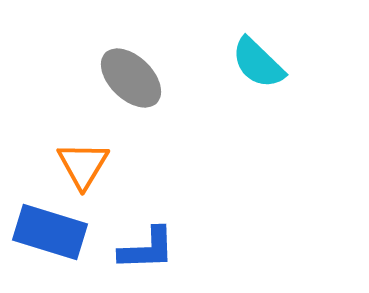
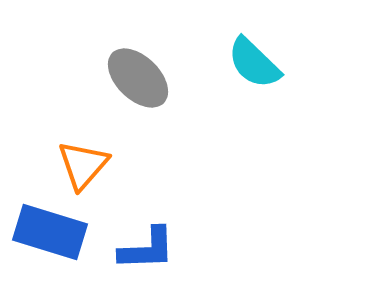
cyan semicircle: moved 4 px left
gray ellipse: moved 7 px right
orange triangle: rotated 10 degrees clockwise
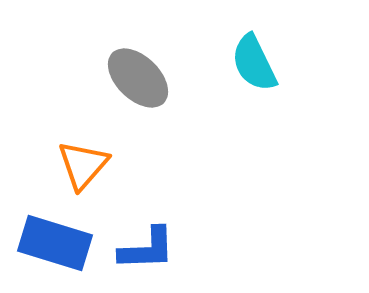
cyan semicircle: rotated 20 degrees clockwise
blue rectangle: moved 5 px right, 11 px down
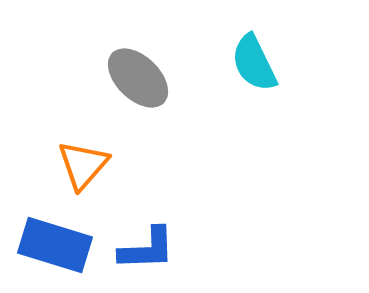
blue rectangle: moved 2 px down
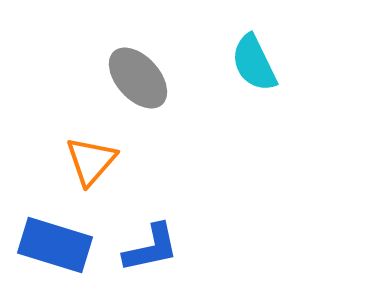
gray ellipse: rotated 4 degrees clockwise
orange triangle: moved 8 px right, 4 px up
blue L-shape: moved 4 px right, 1 px up; rotated 10 degrees counterclockwise
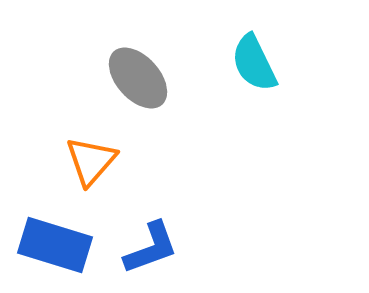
blue L-shape: rotated 8 degrees counterclockwise
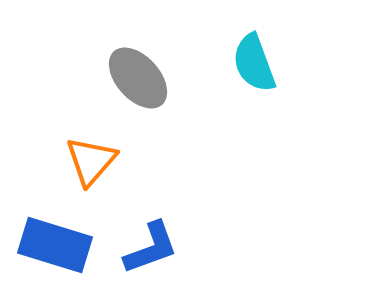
cyan semicircle: rotated 6 degrees clockwise
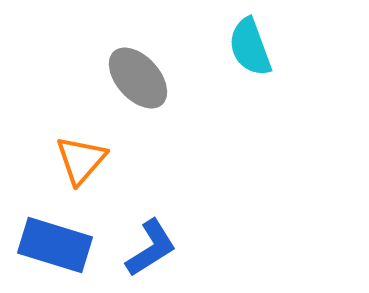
cyan semicircle: moved 4 px left, 16 px up
orange triangle: moved 10 px left, 1 px up
blue L-shape: rotated 12 degrees counterclockwise
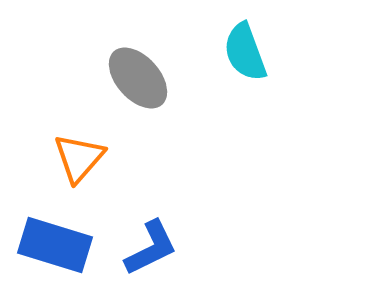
cyan semicircle: moved 5 px left, 5 px down
orange triangle: moved 2 px left, 2 px up
blue L-shape: rotated 6 degrees clockwise
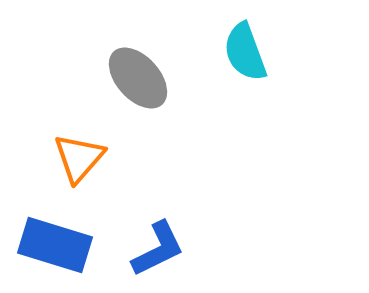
blue L-shape: moved 7 px right, 1 px down
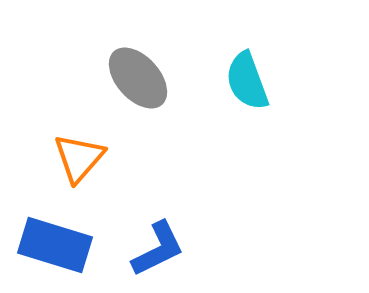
cyan semicircle: moved 2 px right, 29 px down
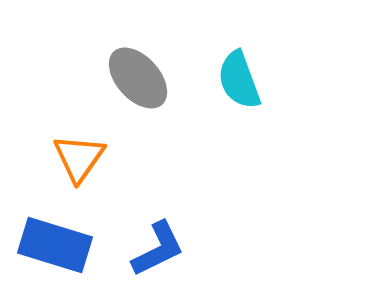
cyan semicircle: moved 8 px left, 1 px up
orange triangle: rotated 6 degrees counterclockwise
